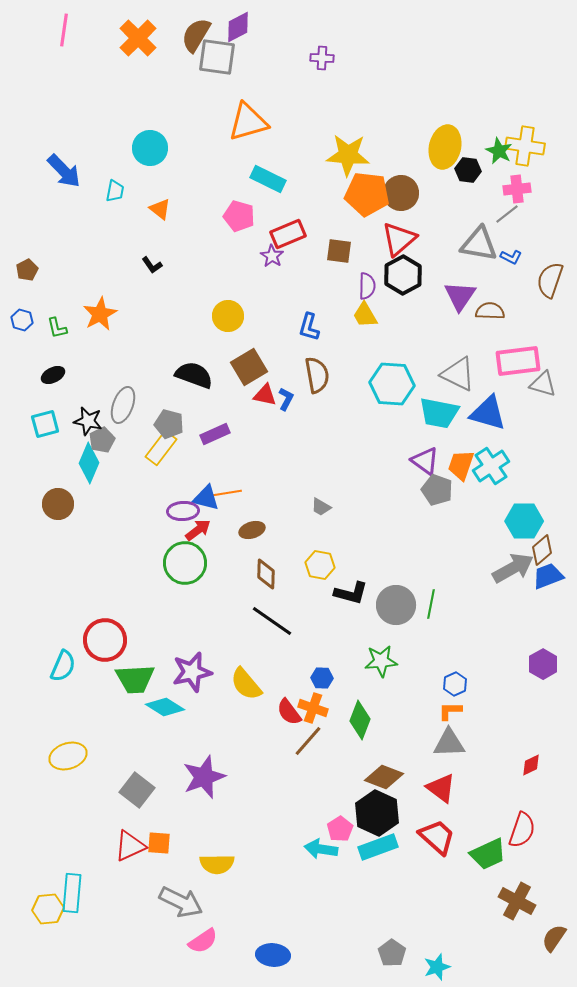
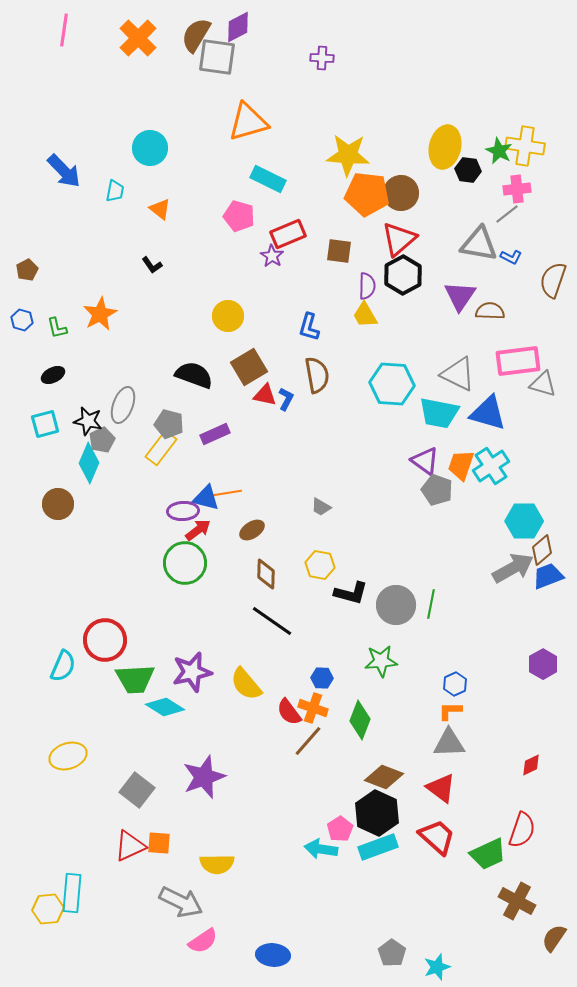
brown semicircle at (550, 280): moved 3 px right
brown ellipse at (252, 530): rotated 15 degrees counterclockwise
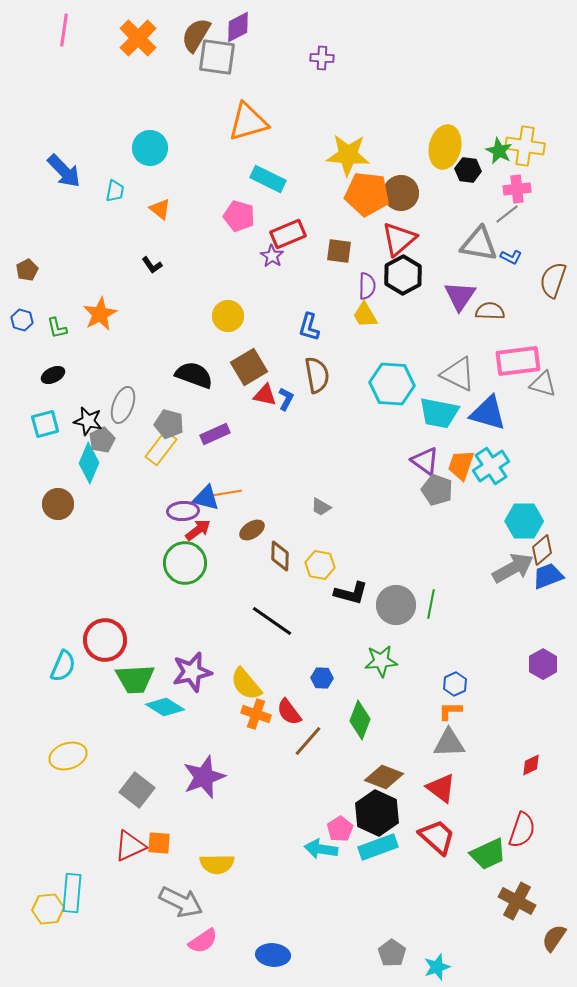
brown diamond at (266, 574): moved 14 px right, 18 px up
orange cross at (313, 708): moved 57 px left, 6 px down
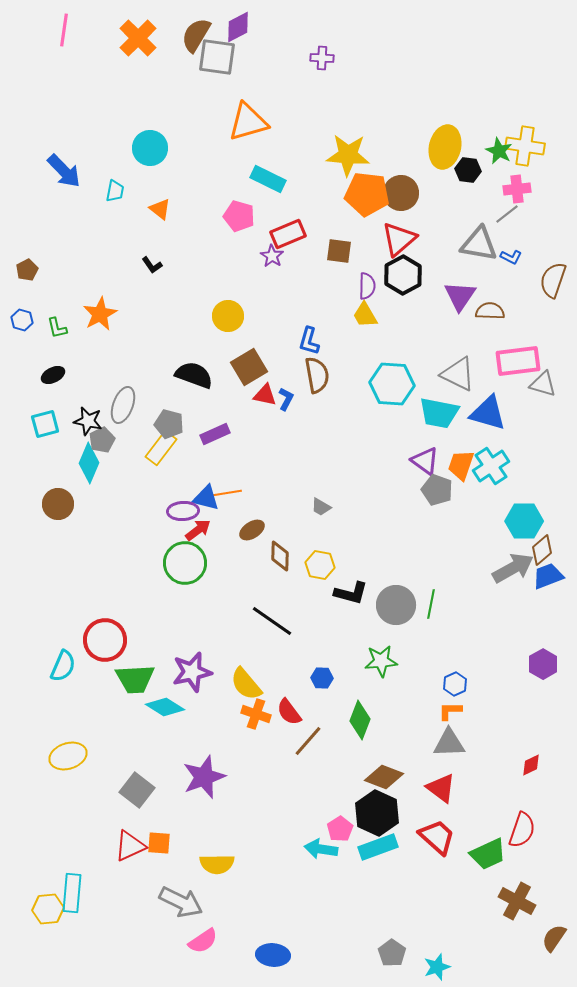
blue L-shape at (309, 327): moved 14 px down
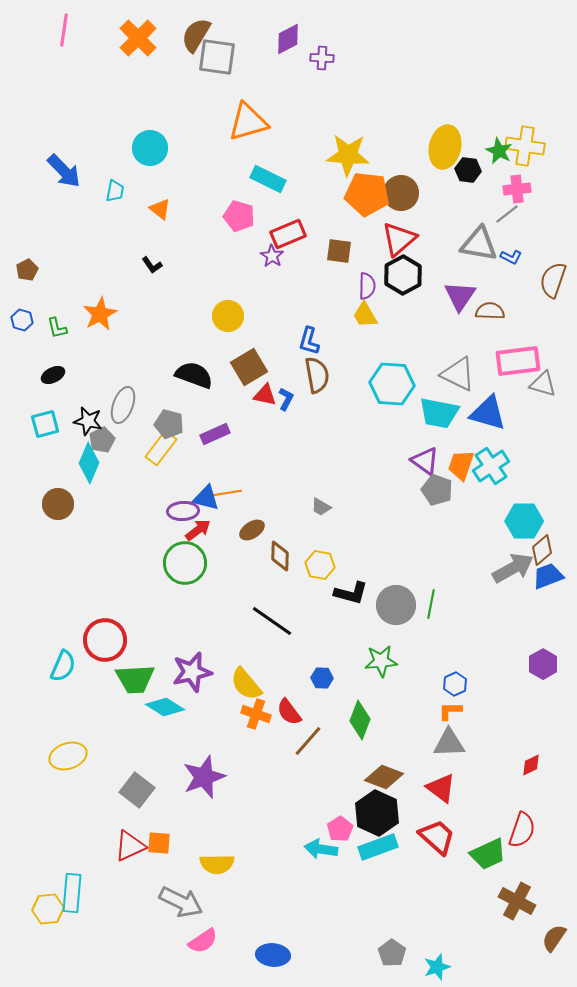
purple diamond at (238, 27): moved 50 px right, 12 px down
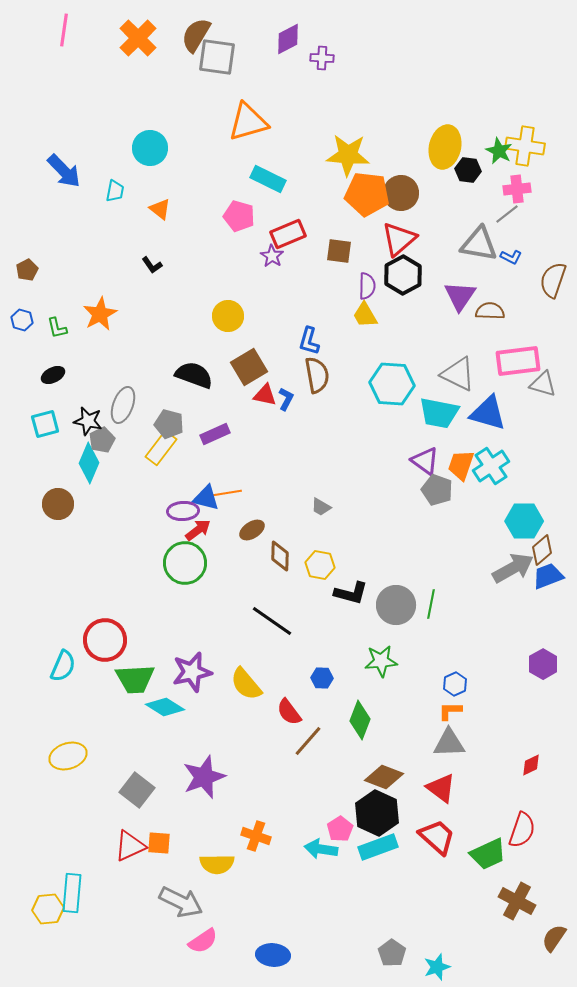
orange cross at (256, 714): moved 122 px down
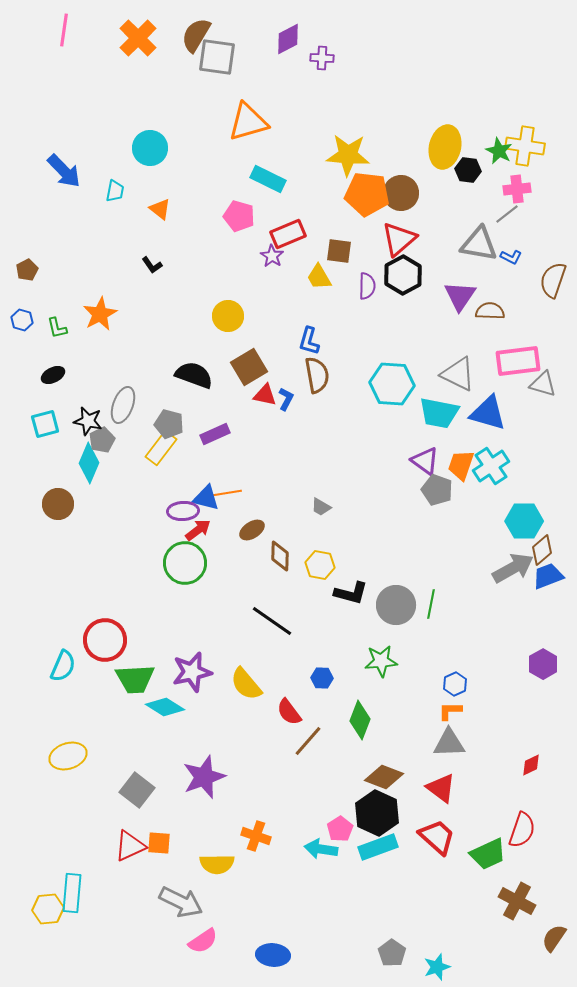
yellow trapezoid at (365, 315): moved 46 px left, 38 px up
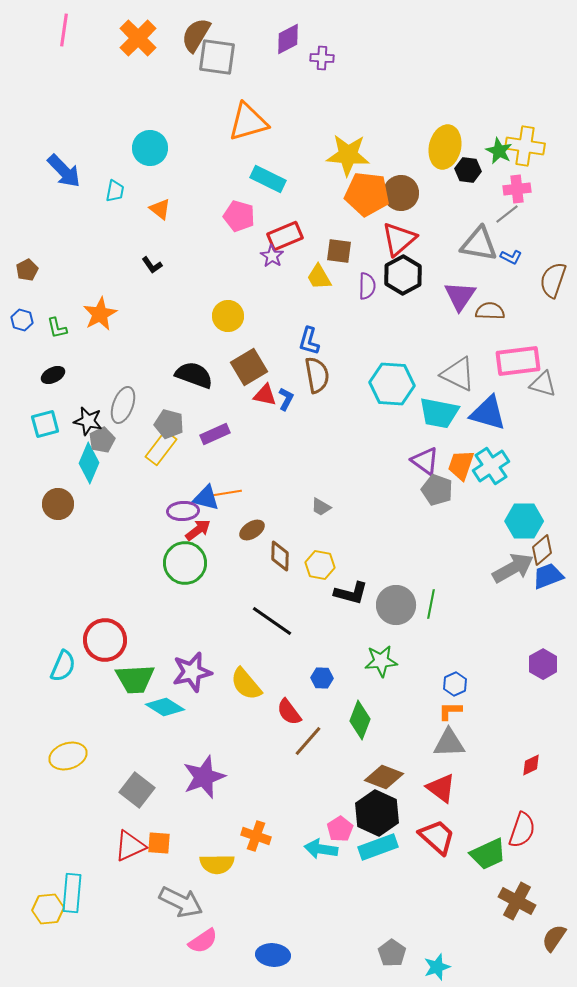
red rectangle at (288, 234): moved 3 px left, 2 px down
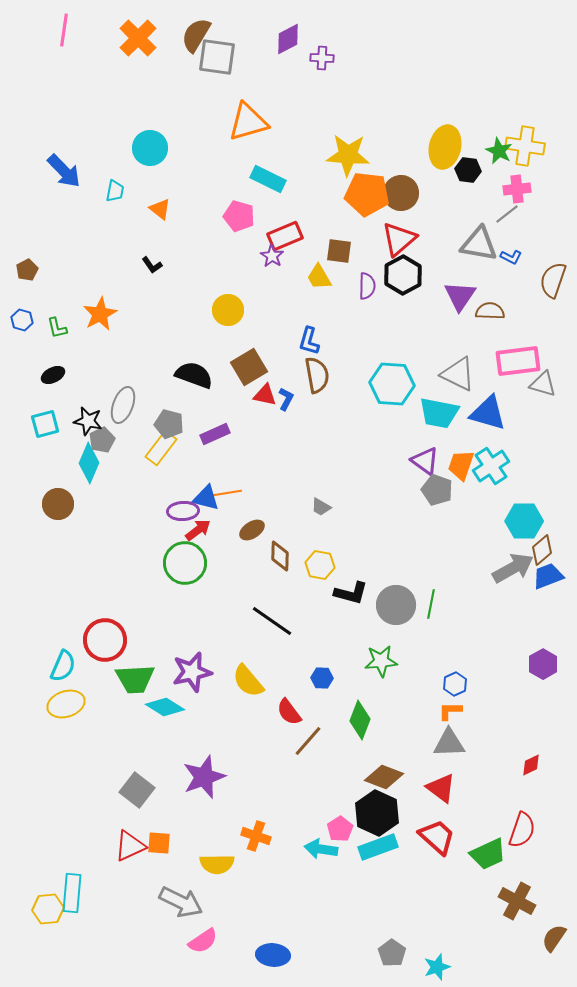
yellow circle at (228, 316): moved 6 px up
yellow semicircle at (246, 684): moved 2 px right, 3 px up
yellow ellipse at (68, 756): moved 2 px left, 52 px up
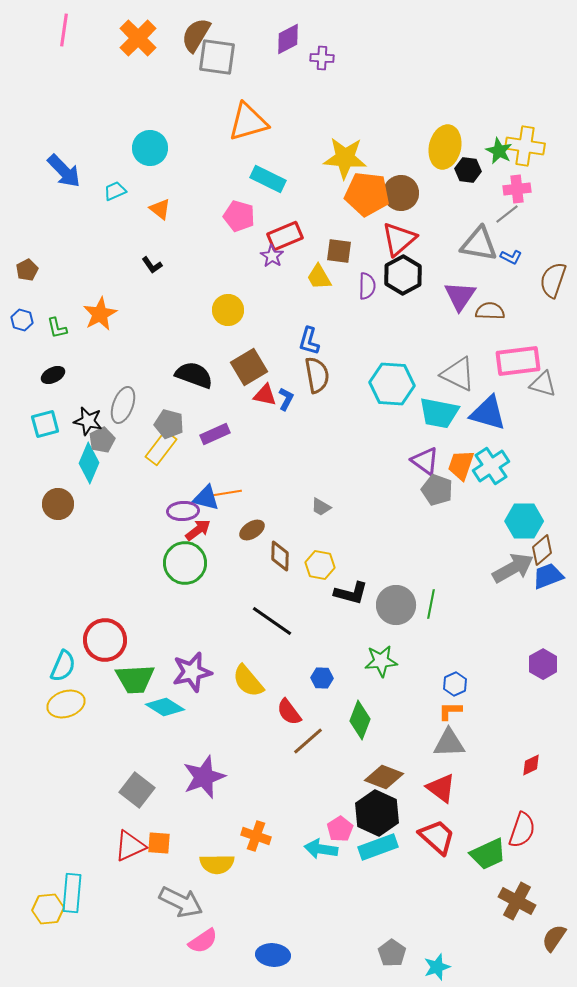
yellow star at (348, 155): moved 3 px left, 3 px down
cyan trapezoid at (115, 191): rotated 125 degrees counterclockwise
brown line at (308, 741): rotated 8 degrees clockwise
